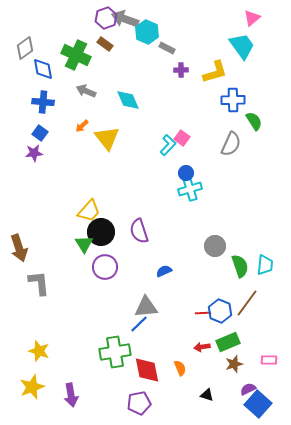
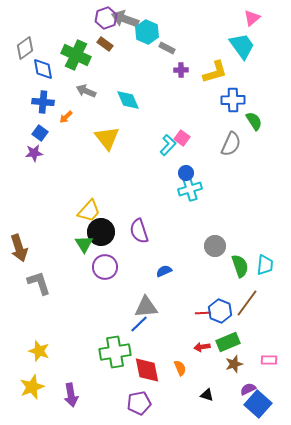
orange arrow at (82, 126): moved 16 px left, 9 px up
gray L-shape at (39, 283): rotated 12 degrees counterclockwise
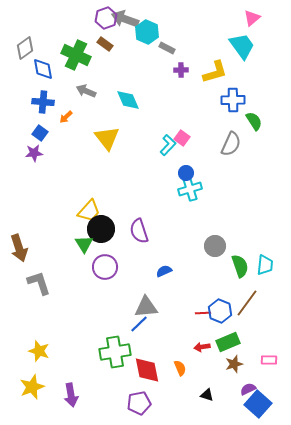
black circle at (101, 232): moved 3 px up
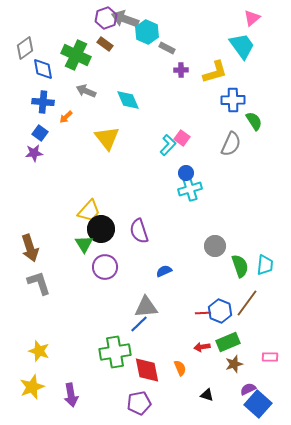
brown arrow at (19, 248): moved 11 px right
pink rectangle at (269, 360): moved 1 px right, 3 px up
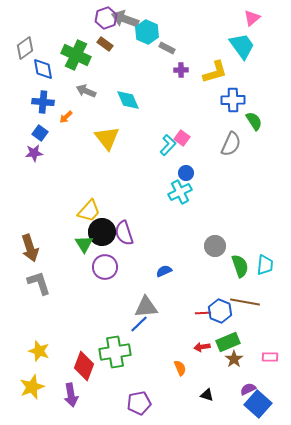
cyan cross at (190, 189): moved 10 px left, 3 px down; rotated 10 degrees counterclockwise
black circle at (101, 229): moved 1 px right, 3 px down
purple semicircle at (139, 231): moved 15 px left, 2 px down
brown line at (247, 303): moved 2 px left, 1 px up; rotated 64 degrees clockwise
brown star at (234, 364): moved 5 px up; rotated 18 degrees counterclockwise
red diamond at (147, 370): moved 63 px left, 4 px up; rotated 32 degrees clockwise
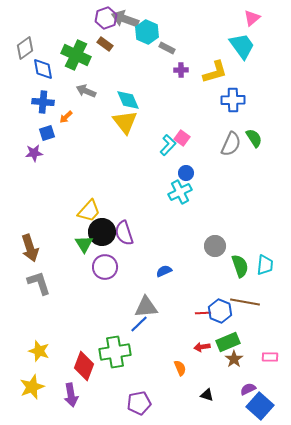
green semicircle at (254, 121): moved 17 px down
blue square at (40, 133): moved 7 px right; rotated 35 degrees clockwise
yellow triangle at (107, 138): moved 18 px right, 16 px up
blue square at (258, 404): moved 2 px right, 2 px down
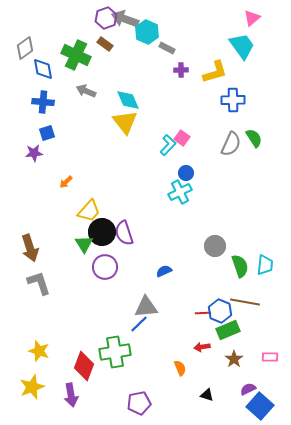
orange arrow at (66, 117): moved 65 px down
green rectangle at (228, 342): moved 12 px up
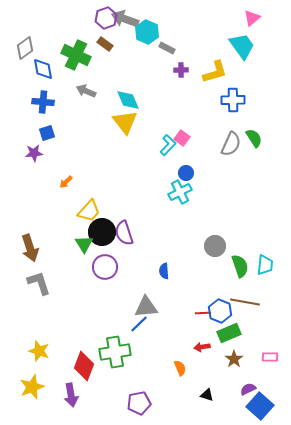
blue semicircle at (164, 271): rotated 70 degrees counterclockwise
green rectangle at (228, 330): moved 1 px right, 3 px down
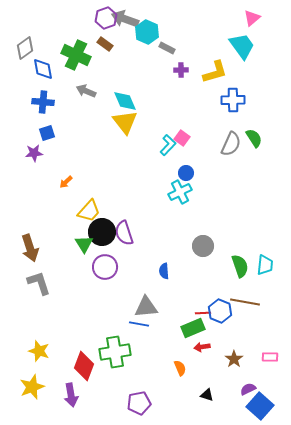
cyan diamond at (128, 100): moved 3 px left, 1 px down
gray circle at (215, 246): moved 12 px left
blue line at (139, 324): rotated 54 degrees clockwise
green rectangle at (229, 333): moved 36 px left, 5 px up
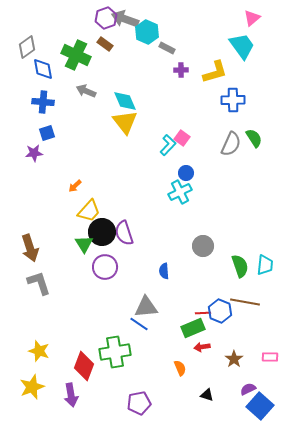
gray diamond at (25, 48): moved 2 px right, 1 px up
orange arrow at (66, 182): moved 9 px right, 4 px down
blue line at (139, 324): rotated 24 degrees clockwise
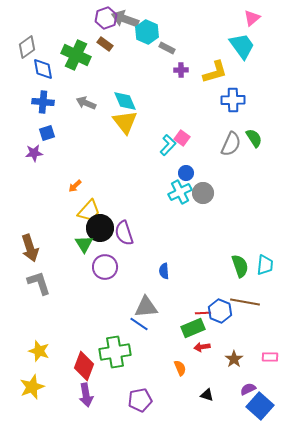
gray arrow at (86, 91): moved 12 px down
black circle at (102, 232): moved 2 px left, 4 px up
gray circle at (203, 246): moved 53 px up
purple arrow at (71, 395): moved 15 px right
purple pentagon at (139, 403): moved 1 px right, 3 px up
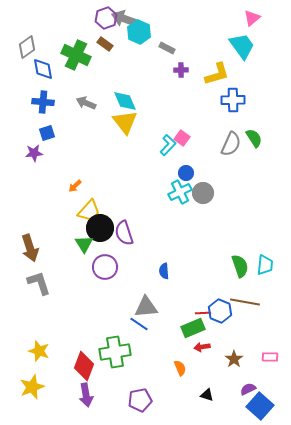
cyan hexagon at (147, 32): moved 8 px left
yellow L-shape at (215, 72): moved 2 px right, 2 px down
